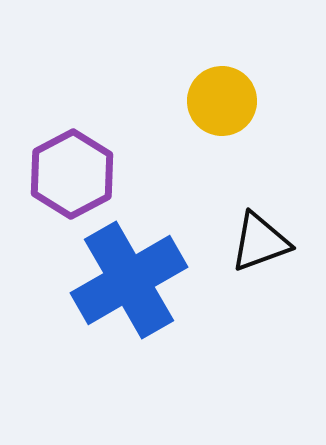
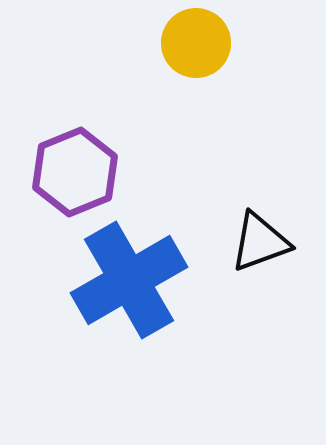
yellow circle: moved 26 px left, 58 px up
purple hexagon: moved 3 px right, 2 px up; rotated 6 degrees clockwise
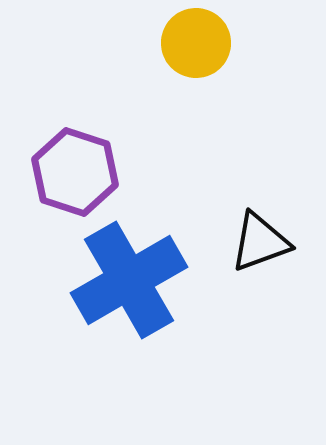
purple hexagon: rotated 20 degrees counterclockwise
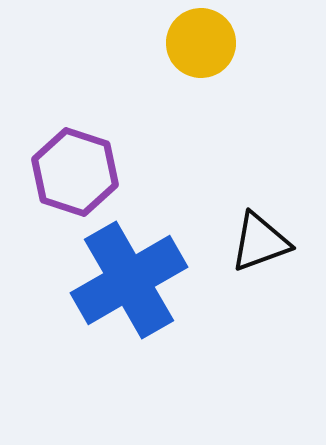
yellow circle: moved 5 px right
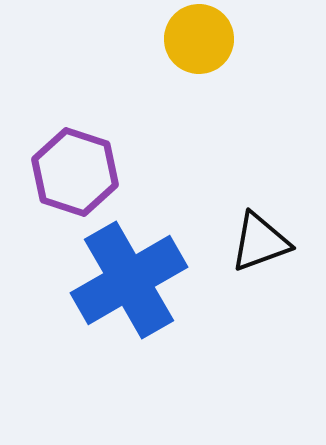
yellow circle: moved 2 px left, 4 px up
